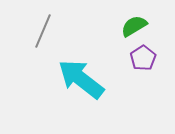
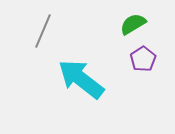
green semicircle: moved 1 px left, 2 px up
purple pentagon: moved 1 px down
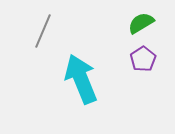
green semicircle: moved 8 px right, 1 px up
cyan arrow: rotated 30 degrees clockwise
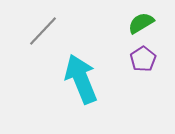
gray line: rotated 20 degrees clockwise
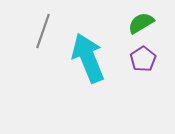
gray line: rotated 24 degrees counterclockwise
cyan arrow: moved 7 px right, 21 px up
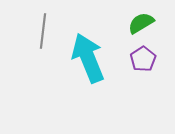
gray line: rotated 12 degrees counterclockwise
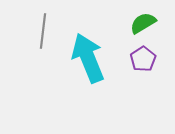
green semicircle: moved 2 px right
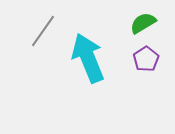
gray line: rotated 28 degrees clockwise
purple pentagon: moved 3 px right
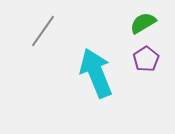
cyan arrow: moved 8 px right, 15 px down
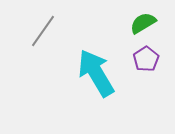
cyan arrow: rotated 9 degrees counterclockwise
